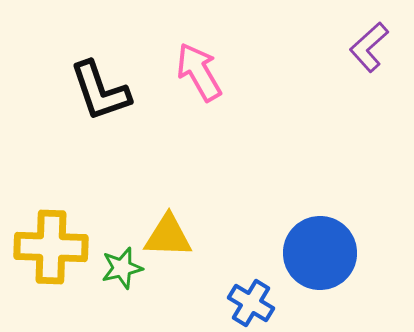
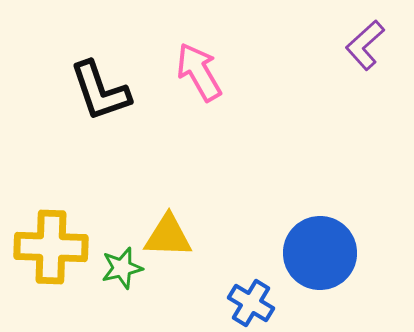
purple L-shape: moved 4 px left, 2 px up
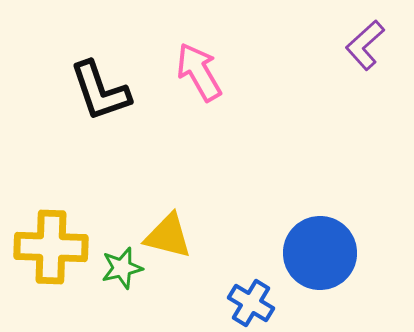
yellow triangle: rotated 12 degrees clockwise
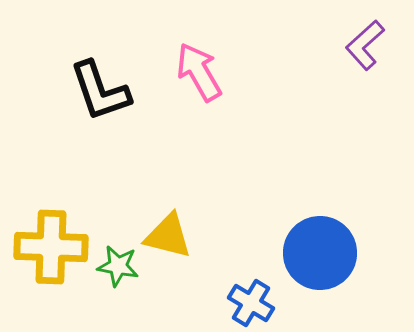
green star: moved 4 px left, 2 px up; rotated 24 degrees clockwise
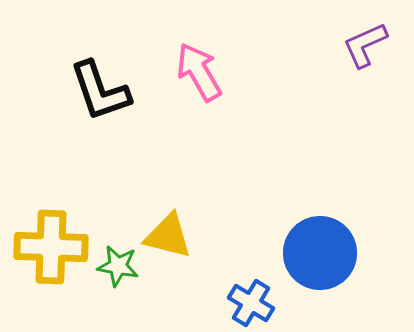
purple L-shape: rotated 18 degrees clockwise
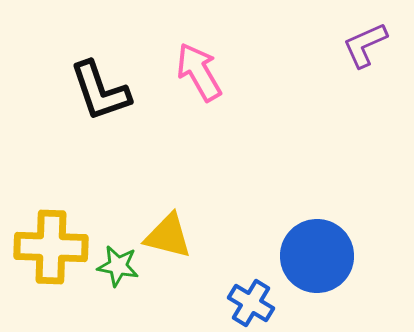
blue circle: moved 3 px left, 3 px down
